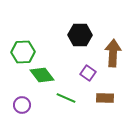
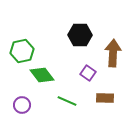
green hexagon: moved 1 px left, 1 px up; rotated 10 degrees counterclockwise
green line: moved 1 px right, 3 px down
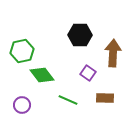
green line: moved 1 px right, 1 px up
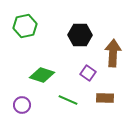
green hexagon: moved 3 px right, 25 px up
green diamond: rotated 35 degrees counterclockwise
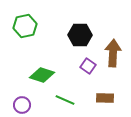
purple square: moved 7 px up
green line: moved 3 px left
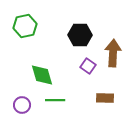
green diamond: rotated 55 degrees clockwise
green line: moved 10 px left; rotated 24 degrees counterclockwise
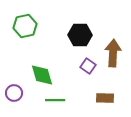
purple circle: moved 8 px left, 12 px up
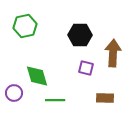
purple square: moved 2 px left, 2 px down; rotated 21 degrees counterclockwise
green diamond: moved 5 px left, 1 px down
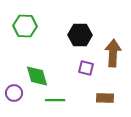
green hexagon: rotated 15 degrees clockwise
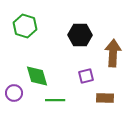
green hexagon: rotated 15 degrees clockwise
purple square: moved 8 px down; rotated 28 degrees counterclockwise
